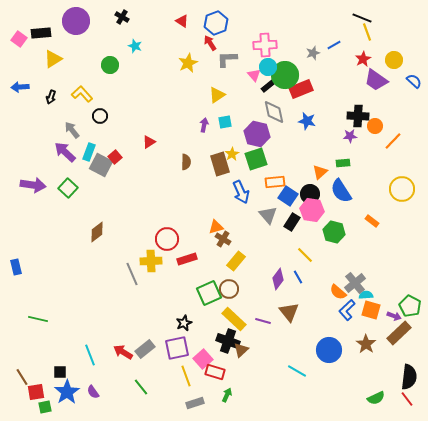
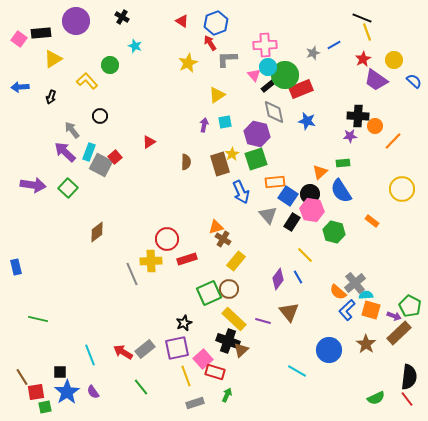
yellow L-shape at (82, 94): moved 5 px right, 13 px up
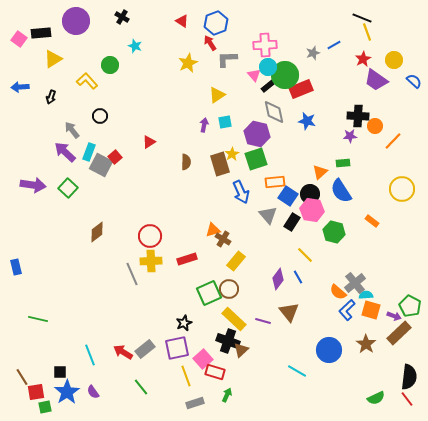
orange triangle at (216, 227): moved 3 px left, 3 px down
red circle at (167, 239): moved 17 px left, 3 px up
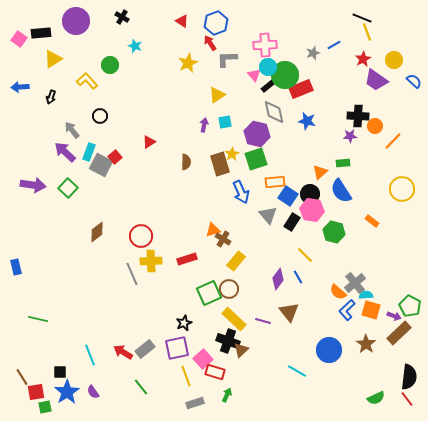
red circle at (150, 236): moved 9 px left
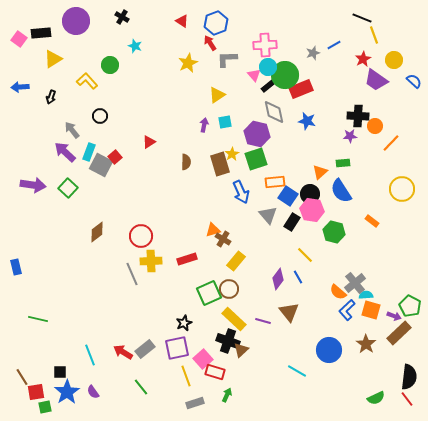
yellow line at (367, 32): moved 7 px right, 3 px down
orange line at (393, 141): moved 2 px left, 2 px down
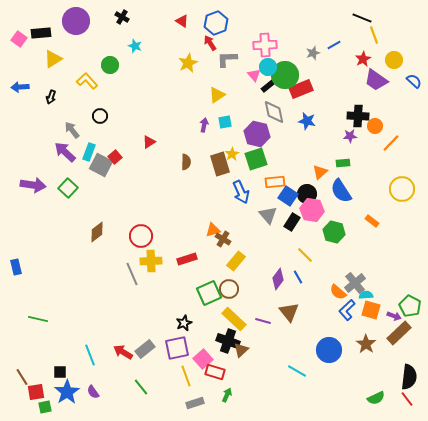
black circle at (310, 194): moved 3 px left
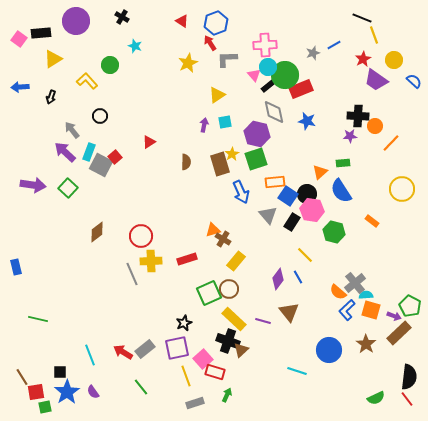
cyan line at (297, 371): rotated 12 degrees counterclockwise
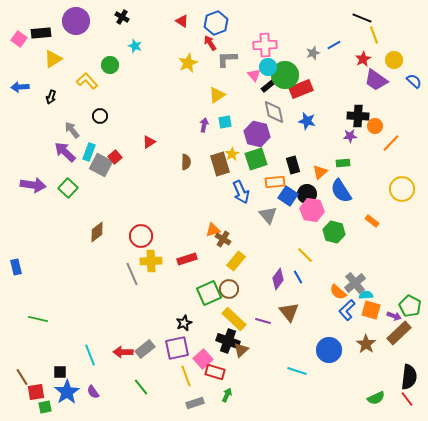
black rectangle at (292, 222): moved 1 px right, 57 px up; rotated 48 degrees counterclockwise
red arrow at (123, 352): rotated 30 degrees counterclockwise
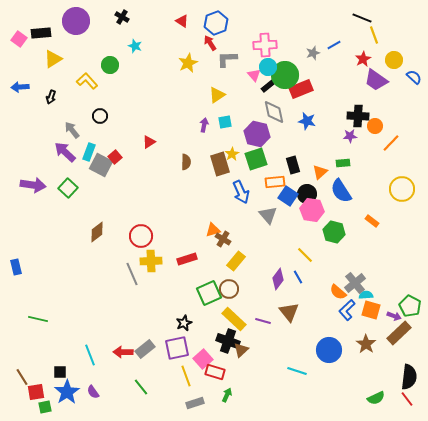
blue semicircle at (414, 81): moved 4 px up
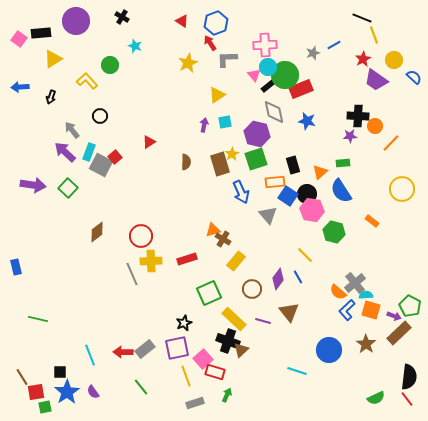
brown circle at (229, 289): moved 23 px right
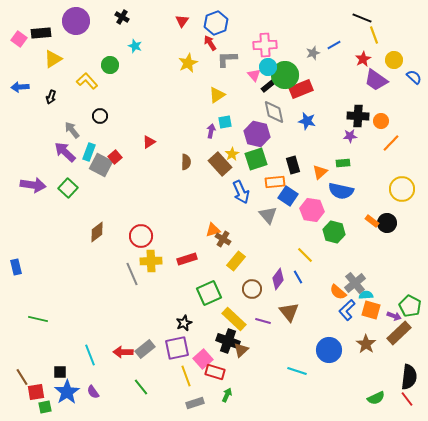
red triangle at (182, 21): rotated 32 degrees clockwise
purple arrow at (204, 125): moved 7 px right, 6 px down
orange circle at (375, 126): moved 6 px right, 5 px up
brown rectangle at (220, 164): rotated 25 degrees counterclockwise
blue semicircle at (341, 191): rotated 45 degrees counterclockwise
black circle at (307, 194): moved 80 px right, 29 px down
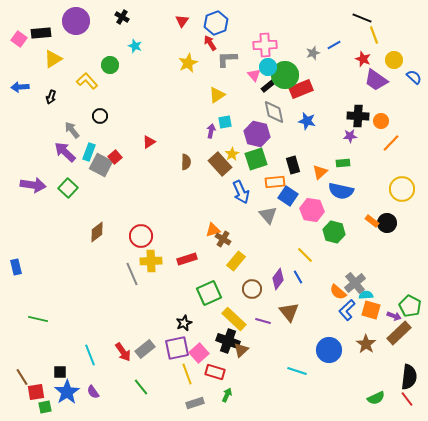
red star at (363, 59): rotated 21 degrees counterclockwise
red arrow at (123, 352): rotated 126 degrees counterclockwise
pink square at (203, 359): moved 4 px left, 6 px up
yellow line at (186, 376): moved 1 px right, 2 px up
